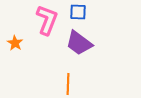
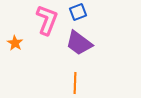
blue square: rotated 24 degrees counterclockwise
orange line: moved 7 px right, 1 px up
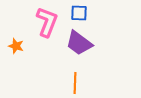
blue square: moved 1 px right, 1 px down; rotated 24 degrees clockwise
pink L-shape: moved 2 px down
orange star: moved 1 px right, 3 px down; rotated 14 degrees counterclockwise
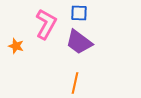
pink L-shape: moved 1 px left, 2 px down; rotated 8 degrees clockwise
purple trapezoid: moved 1 px up
orange line: rotated 10 degrees clockwise
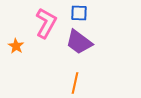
pink L-shape: moved 1 px up
orange star: rotated 14 degrees clockwise
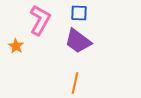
pink L-shape: moved 6 px left, 3 px up
purple trapezoid: moved 1 px left, 1 px up
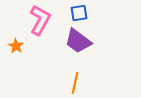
blue square: rotated 12 degrees counterclockwise
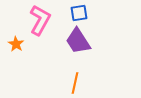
purple trapezoid: rotated 20 degrees clockwise
orange star: moved 2 px up
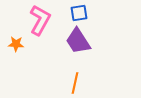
orange star: rotated 28 degrees counterclockwise
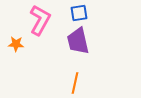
purple trapezoid: rotated 20 degrees clockwise
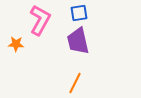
orange line: rotated 15 degrees clockwise
